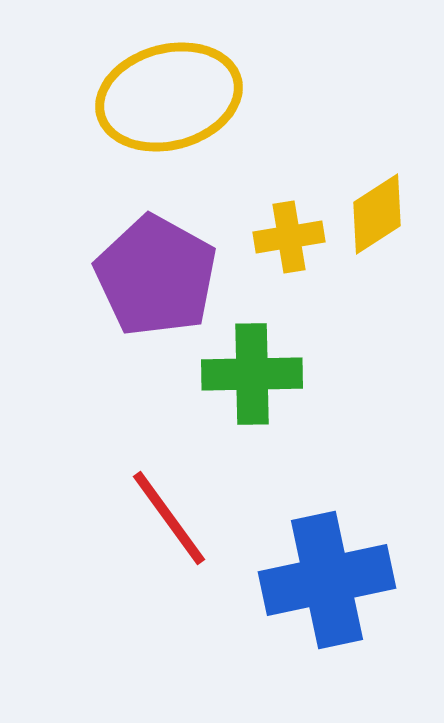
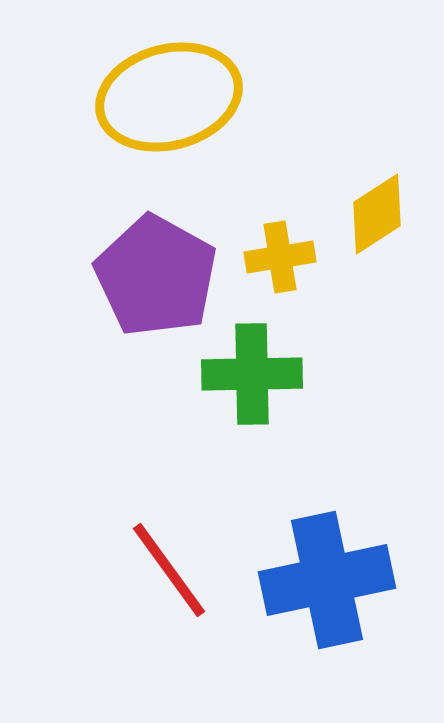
yellow cross: moved 9 px left, 20 px down
red line: moved 52 px down
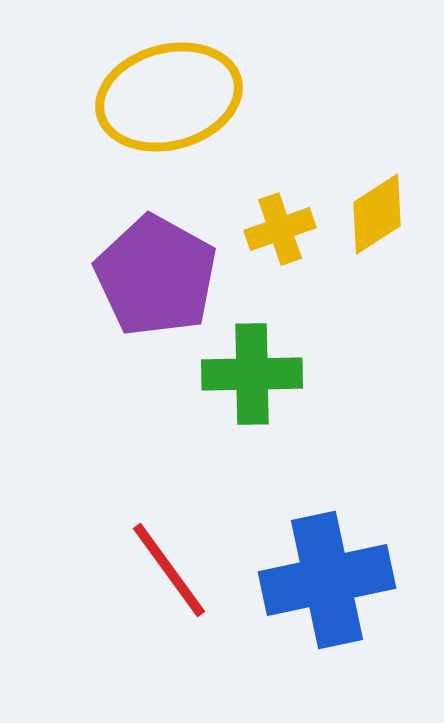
yellow cross: moved 28 px up; rotated 10 degrees counterclockwise
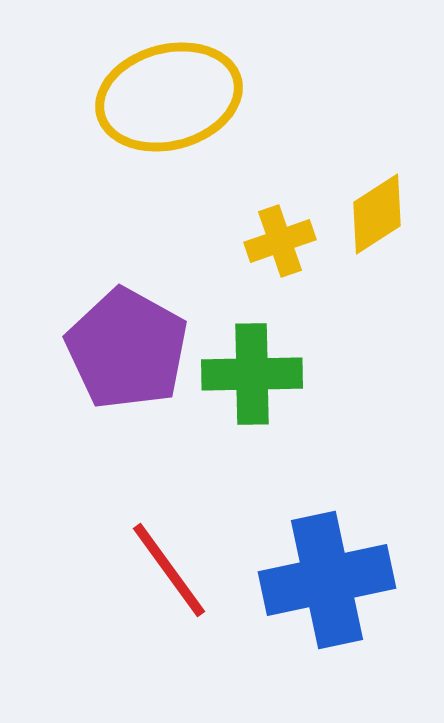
yellow cross: moved 12 px down
purple pentagon: moved 29 px left, 73 px down
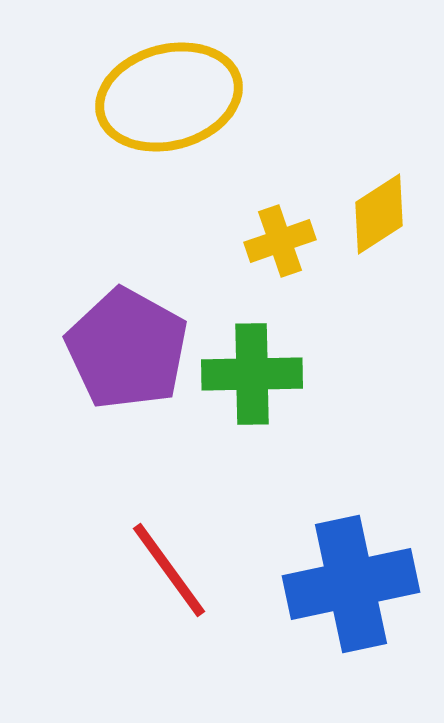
yellow diamond: moved 2 px right
blue cross: moved 24 px right, 4 px down
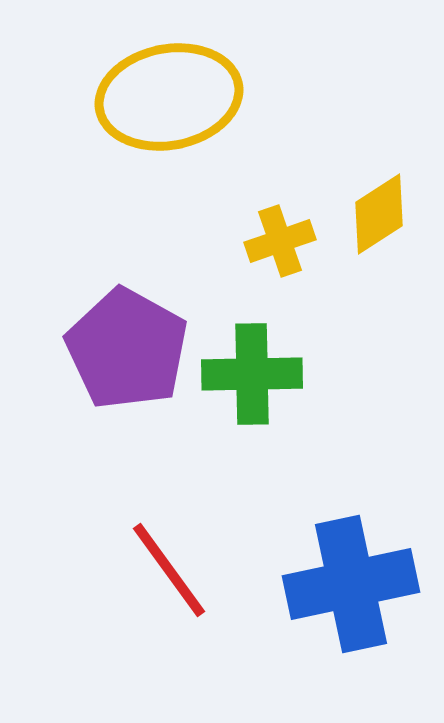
yellow ellipse: rotated 4 degrees clockwise
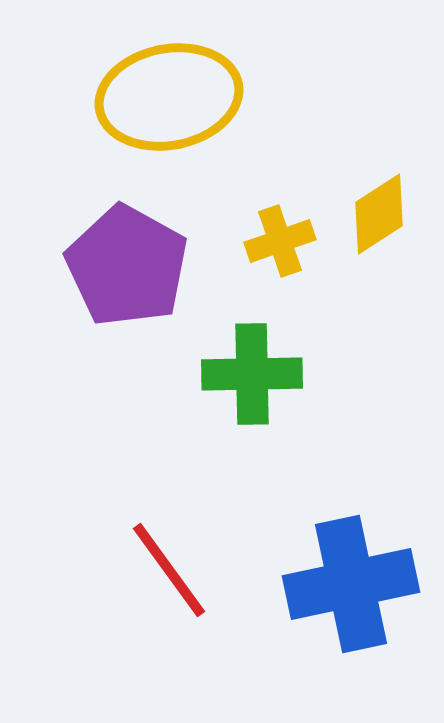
purple pentagon: moved 83 px up
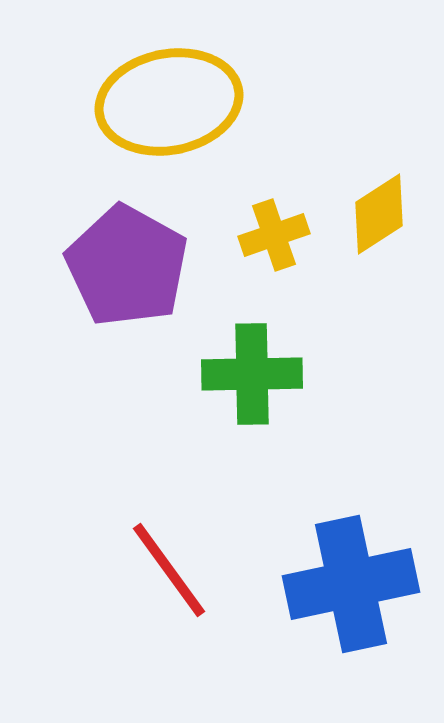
yellow ellipse: moved 5 px down
yellow cross: moved 6 px left, 6 px up
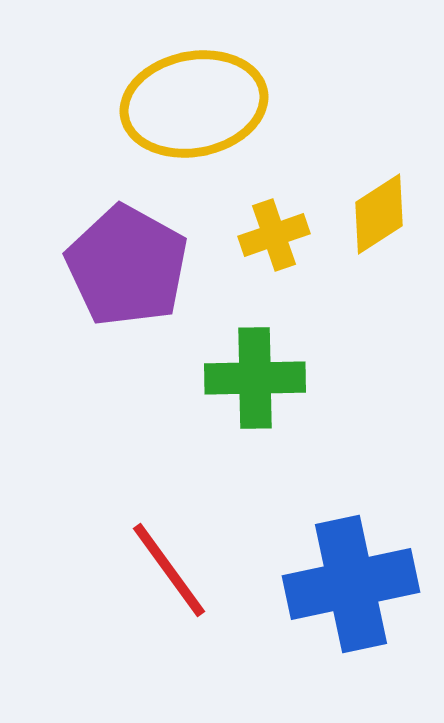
yellow ellipse: moved 25 px right, 2 px down
green cross: moved 3 px right, 4 px down
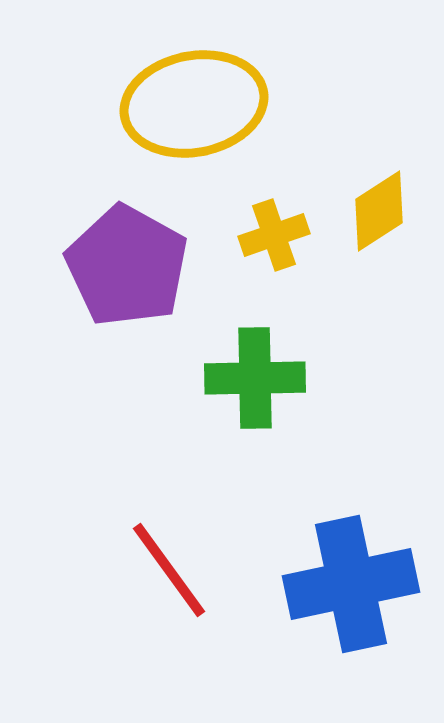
yellow diamond: moved 3 px up
